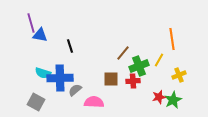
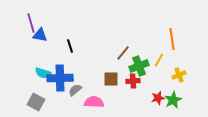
red star: moved 1 px left, 1 px down
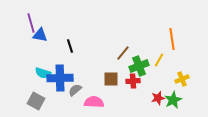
yellow cross: moved 3 px right, 4 px down
gray square: moved 1 px up
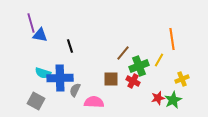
red cross: rotated 32 degrees clockwise
gray semicircle: rotated 24 degrees counterclockwise
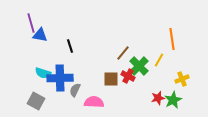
green cross: rotated 24 degrees counterclockwise
red cross: moved 5 px left, 5 px up
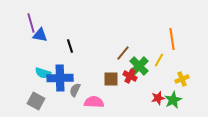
red cross: moved 2 px right
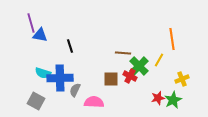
brown line: rotated 56 degrees clockwise
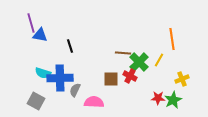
green cross: moved 4 px up
red star: rotated 16 degrees clockwise
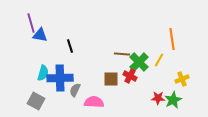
brown line: moved 1 px left, 1 px down
cyan semicircle: rotated 91 degrees counterclockwise
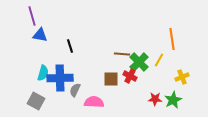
purple line: moved 1 px right, 7 px up
yellow cross: moved 2 px up
red star: moved 3 px left, 1 px down
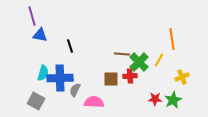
red cross: rotated 32 degrees counterclockwise
